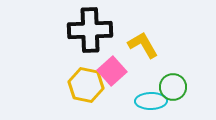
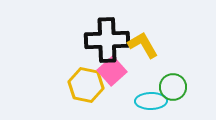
black cross: moved 17 px right, 10 px down
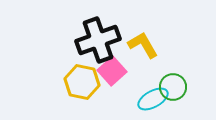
black cross: moved 9 px left; rotated 18 degrees counterclockwise
yellow hexagon: moved 4 px left, 3 px up
cyan ellipse: moved 2 px right, 2 px up; rotated 28 degrees counterclockwise
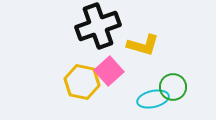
black cross: moved 14 px up
yellow L-shape: rotated 136 degrees clockwise
pink square: moved 3 px left
cyan ellipse: rotated 16 degrees clockwise
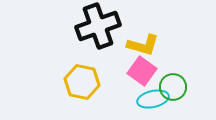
pink square: moved 33 px right; rotated 12 degrees counterclockwise
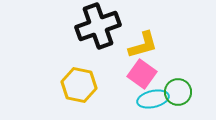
yellow L-shape: rotated 32 degrees counterclockwise
pink square: moved 3 px down
yellow hexagon: moved 3 px left, 3 px down
green circle: moved 5 px right, 5 px down
